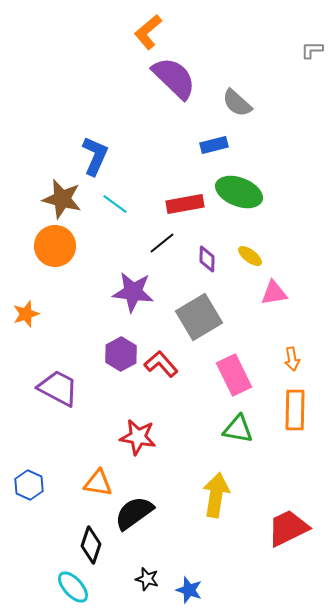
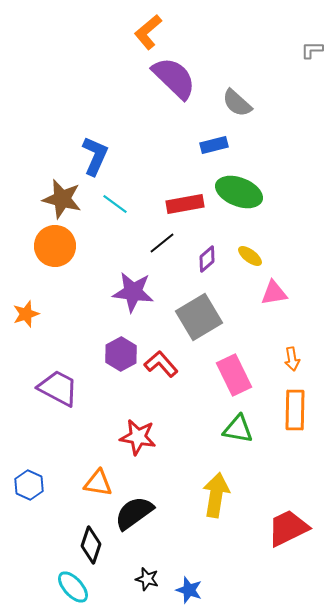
purple diamond: rotated 48 degrees clockwise
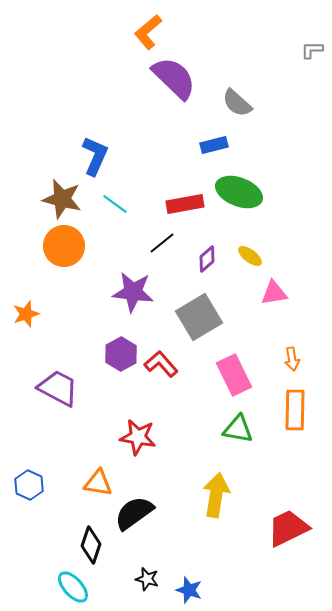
orange circle: moved 9 px right
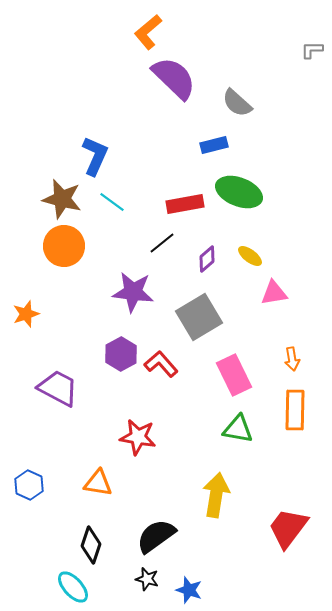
cyan line: moved 3 px left, 2 px up
black semicircle: moved 22 px right, 23 px down
red trapezoid: rotated 27 degrees counterclockwise
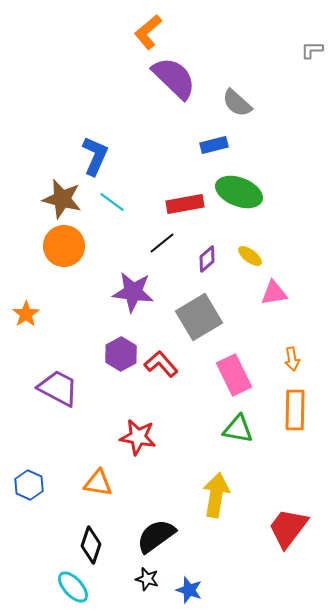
orange star: rotated 16 degrees counterclockwise
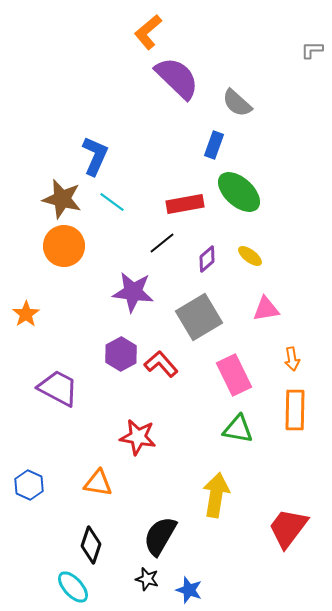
purple semicircle: moved 3 px right
blue rectangle: rotated 56 degrees counterclockwise
green ellipse: rotated 21 degrees clockwise
pink triangle: moved 8 px left, 16 px down
black semicircle: moved 4 px right; rotated 24 degrees counterclockwise
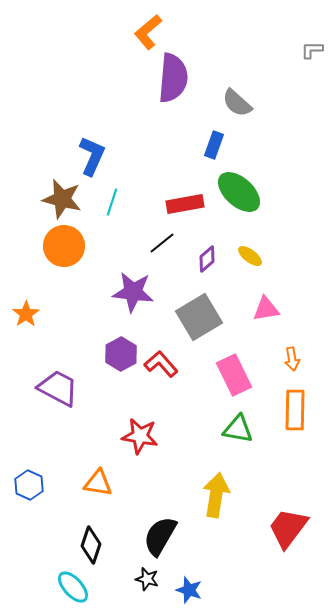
purple semicircle: moved 4 px left; rotated 51 degrees clockwise
blue L-shape: moved 3 px left
cyan line: rotated 72 degrees clockwise
red star: moved 2 px right, 1 px up
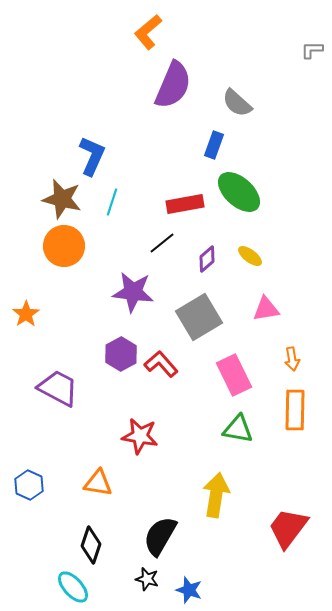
purple semicircle: moved 7 px down; rotated 18 degrees clockwise
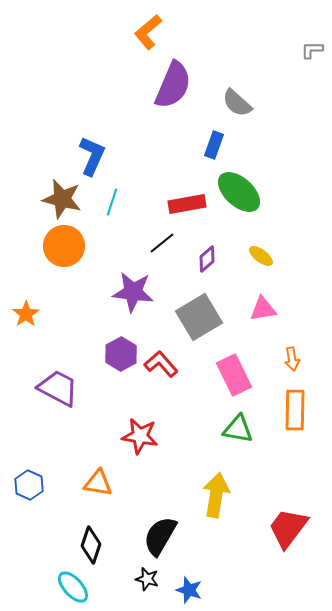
red rectangle: moved 2 px right
yellow ellipse: moved 11 px right
pink triangle: moved 3 px left
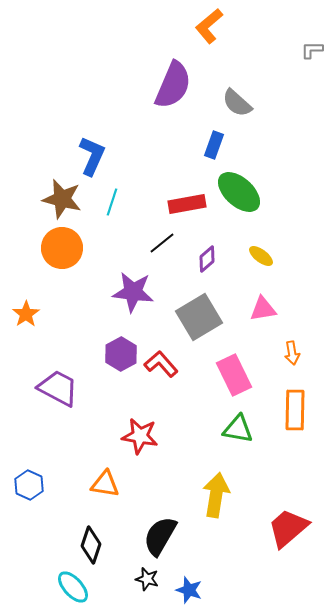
orange L-shape: moved 61 px right, 6 px up
orange circle: moved 2 px left, 2 px down
orange arrow: moved 6 px up
orange triangle: moved 7 px right, 1 px down
red trapezoid: rotated 12 degrees clockwise
